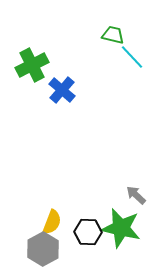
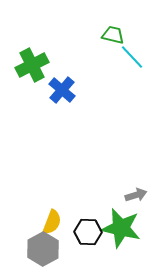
gray arrow: rotated 120 degrees clockwise
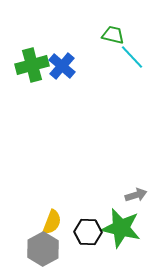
green cross: rotated 12 degrees clockwise
blue cross: moved 24 px up
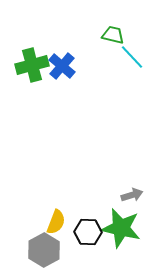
gray arrow: moved 4 px left
yellow semicircle: moved 4 px right
gray hexagon: moved 1 px right, 1 px down
